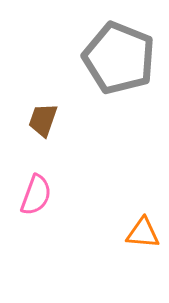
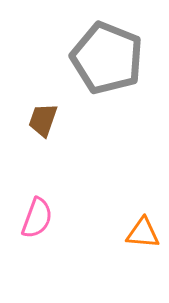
gray pentagon: moved 12 px left
pink semicircle: moved 1 px right, 23 px down
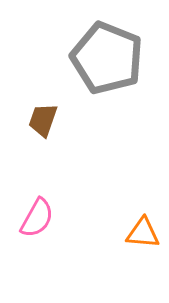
pink semicircle: rotated 9 degrees clockwise
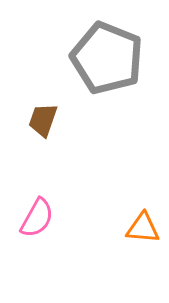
orange triangle: moved 5 px up
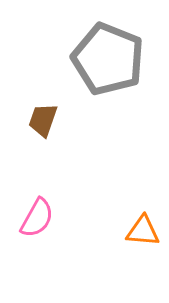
gray pentagon: moved 1 px right, 1 px down
orange triangle: moved 3 px down
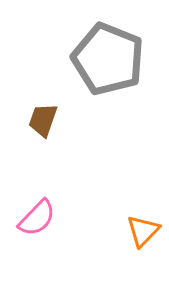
pink semicircle: rotated 15 degrees clockwise
orange triangle: rotated 51 degrees counterclockwise
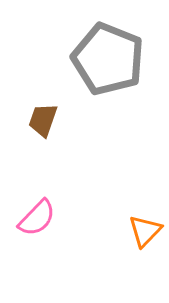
orange triangle: moved 2 px right
